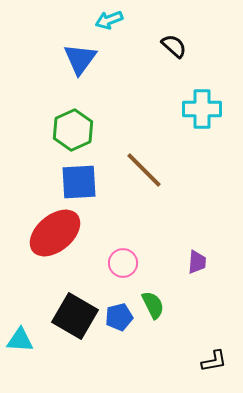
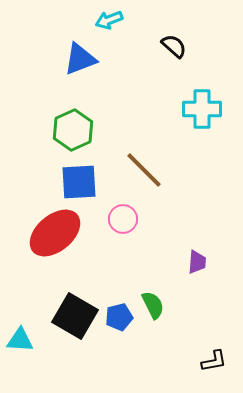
blue triangle: rotated 33 degrees clockwise
pink circle: moved 44 px up
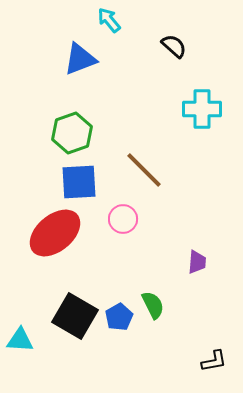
cyan arrow: rotated 72 degrees clockwise
green hexagon: moved 1 px left, 3 px down; rotated 6 degrees clockwise
blue pentagon: rotated 16 degrees counterclockwise
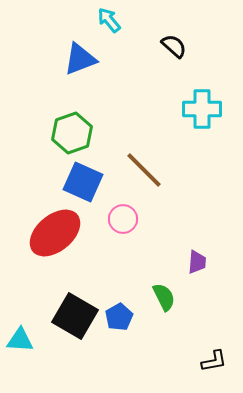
blue square: moved 4 px right; rotated 27 degrees clockwise
green semicircle: moved 11 px right, 8 px up
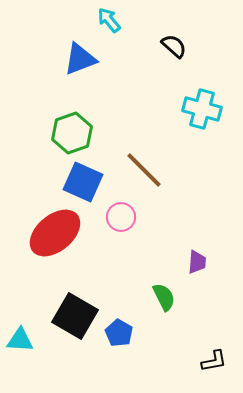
cyan cross: rotated 15 degrees clockwise
pink circle: moved 2 px left, 2 px up
blue pentagon: moved 16 px down; rotated 12 degrees counterclockwise
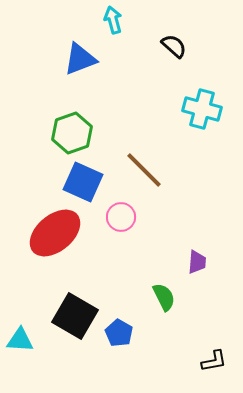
cyan arrow: moved 4 px right; rotated 24 degrees clockwise
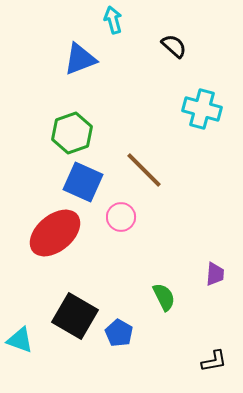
purple trapezoid: moved 18 px right, 12 px down
cyan triangle: rotated 16 degrees clockwise
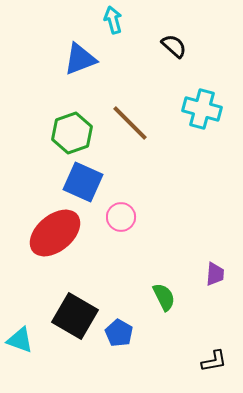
brown line: moved 14 px left, 47 px up
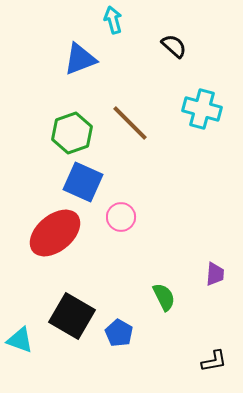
black square: moved 3 px left
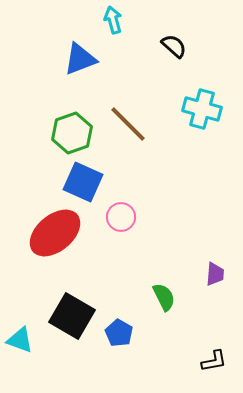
brown line: moved 2 px left, 1 px down
